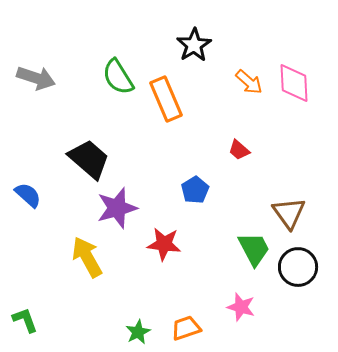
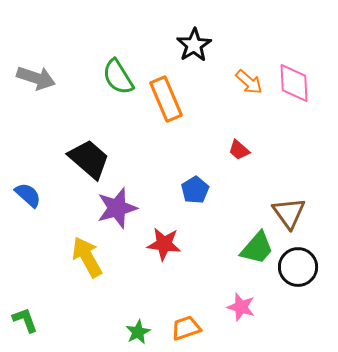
green trapezoid: moved 3 px right, 1 px up; rotated 69 degrees clockwise
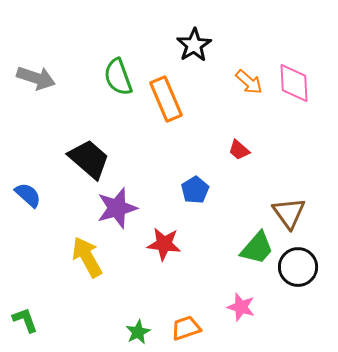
green semicircle: rotated 12 degrees clockwise
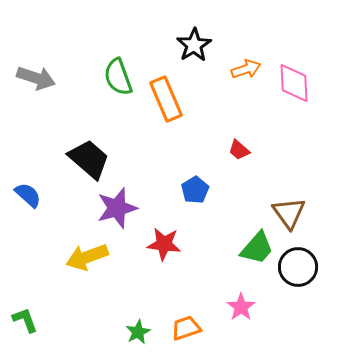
orange arrow: moved 3 px left, 13 px up; rotated 60 degrees counterclockwise
yellow arrow: rotated 81 degrees counterclockwise
pink star: rotated 20 degrees clockwise
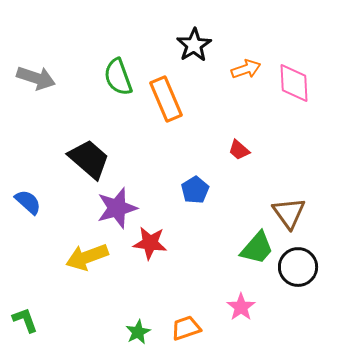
blue semicircle: moved 7 px down
red star: moved 14 px left, 1 px up
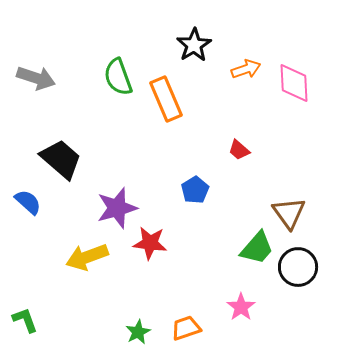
black trapezoid: moved 28 px left
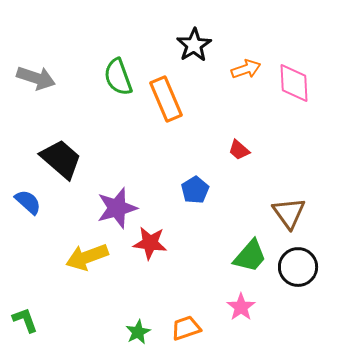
green trapezoid: moved 7 px left, 8 px down
